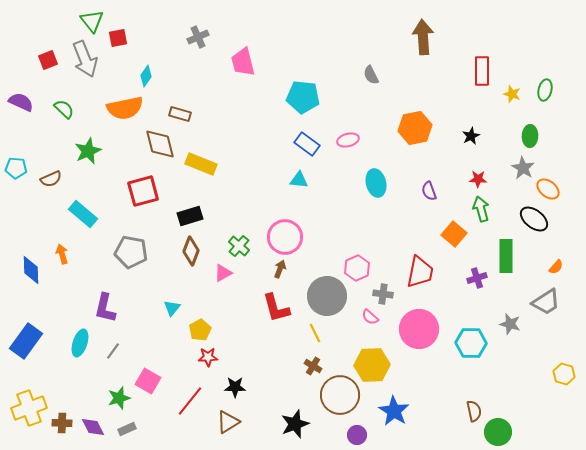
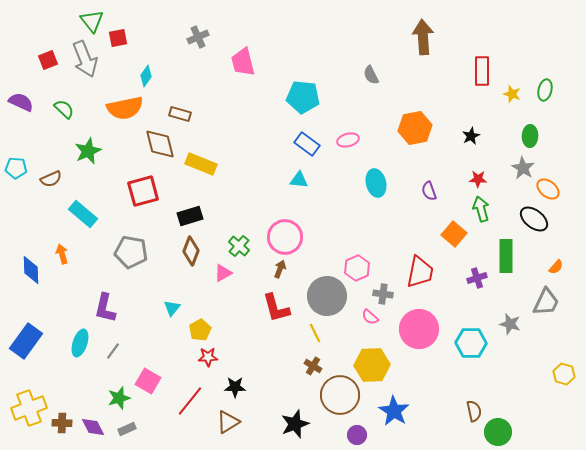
gray trapezoid at (546, 302): rotated 32 degrees counterclockwise
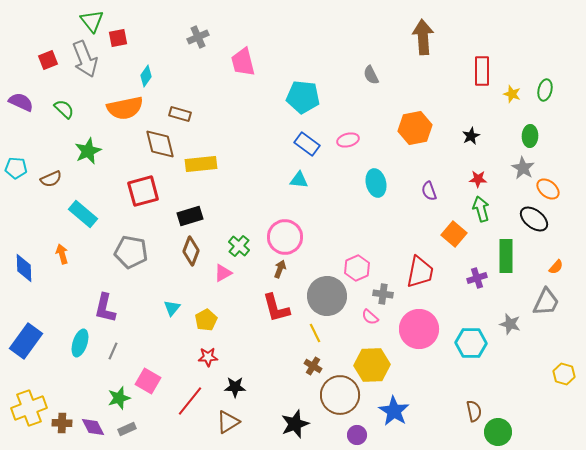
yellow rectangle at (201, 164): rotated 28 degrees counterclockwise
blue diamond at (31, 270): moved 7 px left, 2 px up
yellow pentagon at (200, 330): moved 6 px right, 10 px up
gray line at (113, 351): rotated 12 degrees counterclockwise
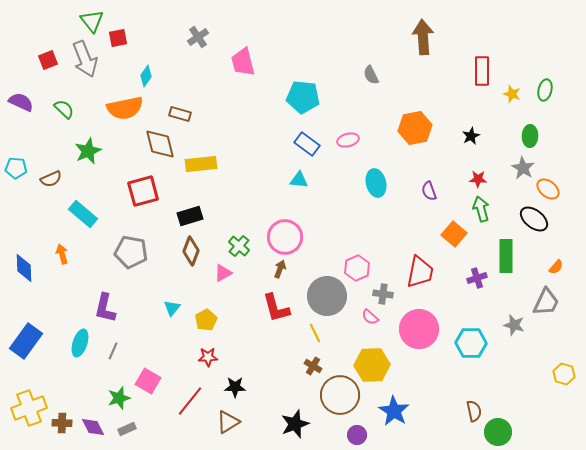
gray cross at (198, 37): rotated 10 degrees counterclockwise
gray star at (510, 324): moved 4 px right, 1 px down
